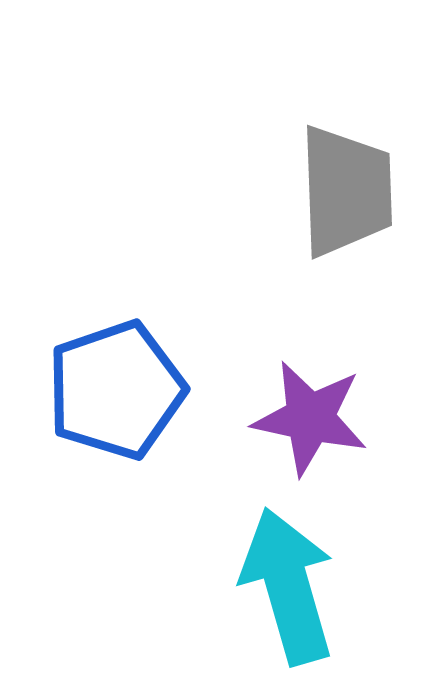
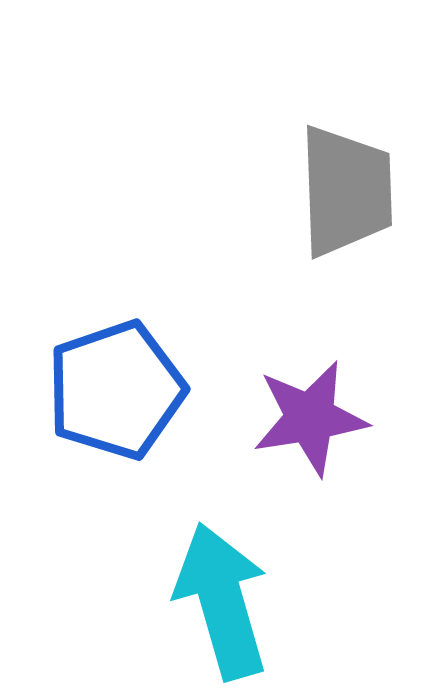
purple star: rotated 21 degrees counterclockwise
cyan arrow: moved 66 px left, 15 px down
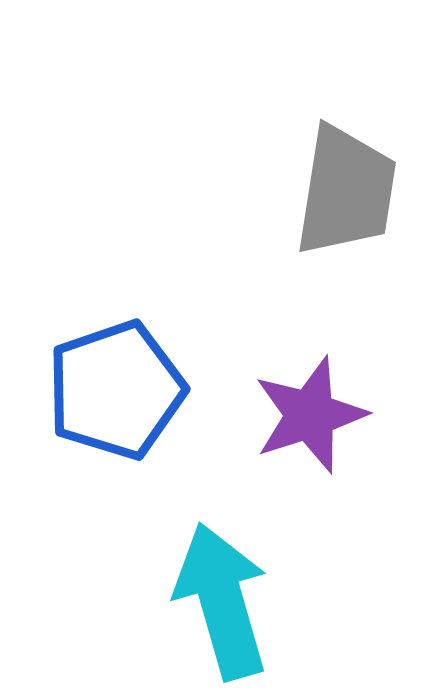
gray trapezoid: rotated 11 degrees clockwise
purple star: moved 3 px up; rotated 9 degrees counterclockwise
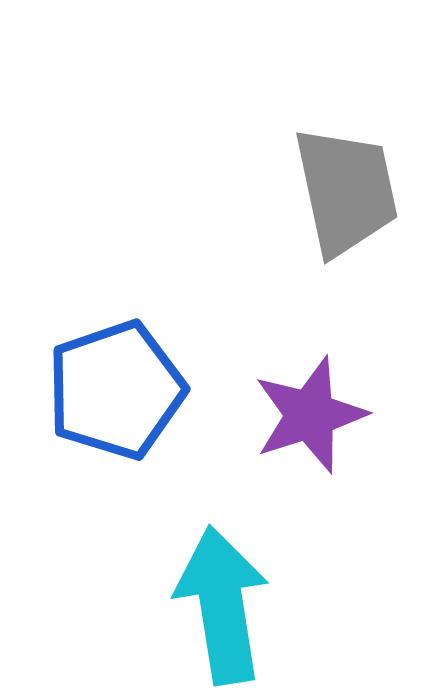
gray trapezoid: rotated 21 degrees counterclockwise
cyan arrow: moved 4 px down; rotated 7 degrees clockwise
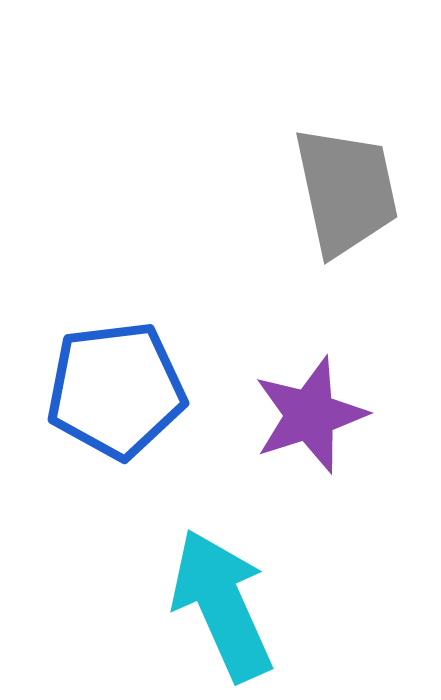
blue pentagon: rotated 12 degrees clockwise
cyan arrow: rotated 15 degrees counterclockwise
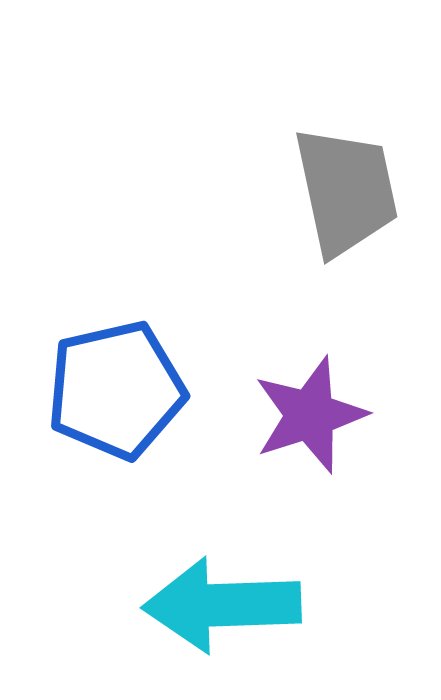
blue pentagon: rotated 6 degrees counterclockwise
cyan arrow: rotated 68 degrees counterclockwise
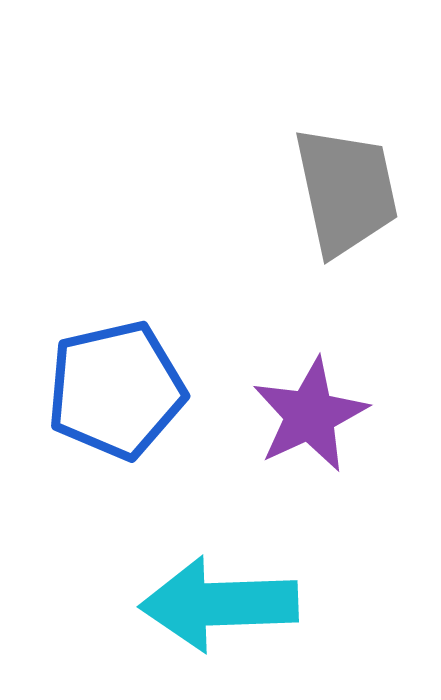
purple star: rotated 7 degrees counterclockwise
cyan arrow: moved 3 px left, 1 px up
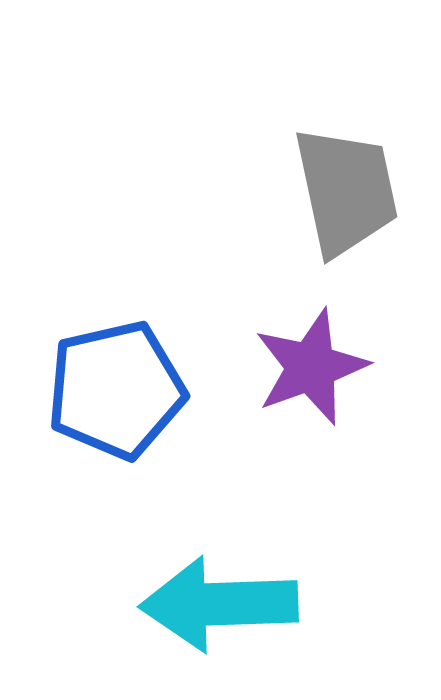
purple star: moved 1 px right, 48 px up; rotated 5 degrees clockwise
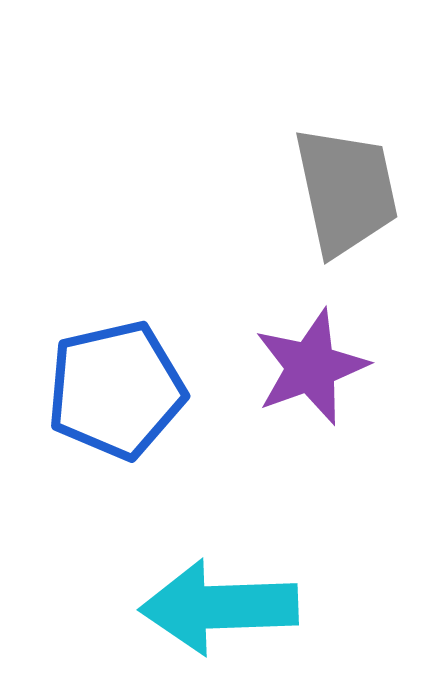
cyan arrow: moved 3 px down
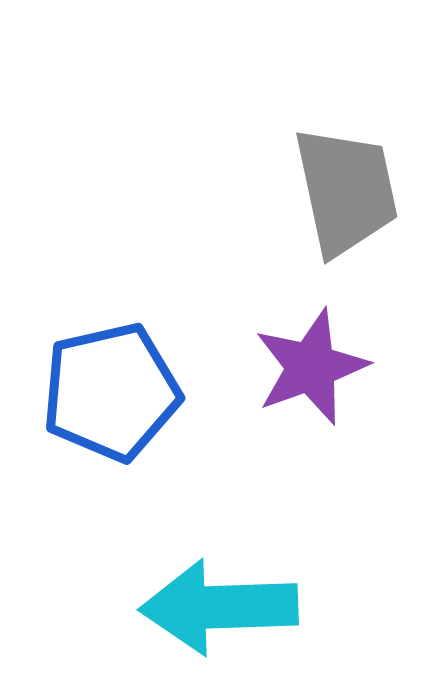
blue pentagon: moved 5 px left, 2 px down
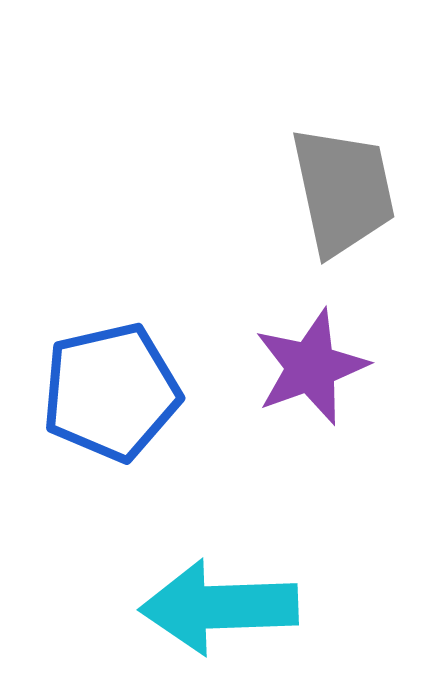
gray trapezoid: moved 3 px left
